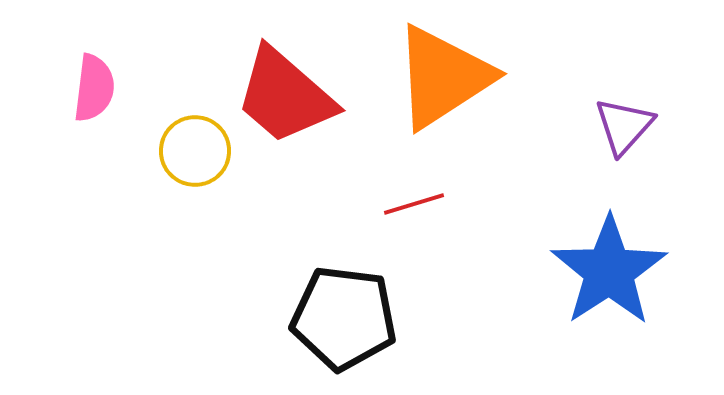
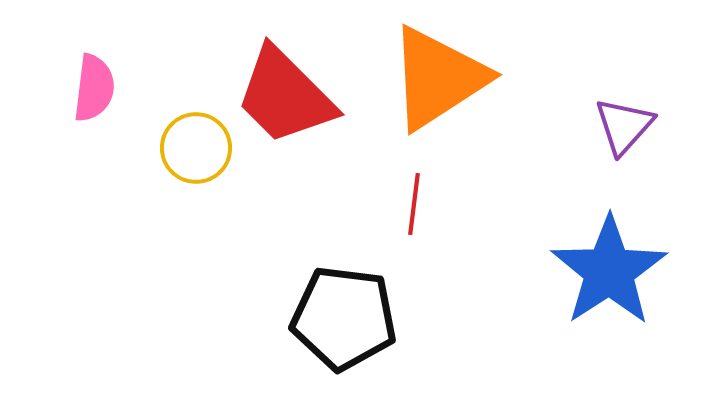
orange triangle: moved 5 px left, 1 px down
red trapezoid: rotated 4 degrees clockwise
yellow circle: moved 1 px right, 3 px up
red line: rotated 66 degrees counterclockwise
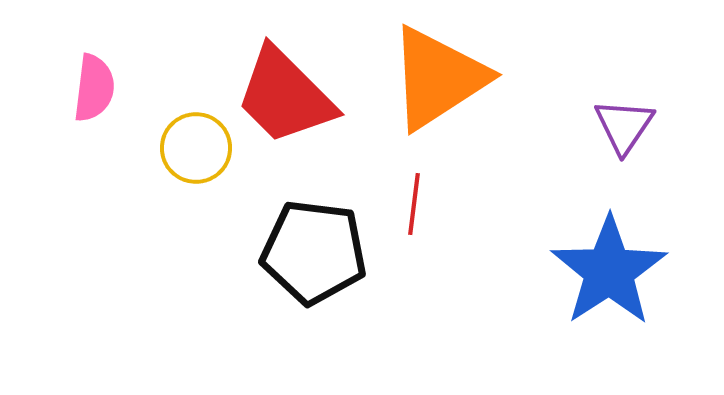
purple triangle: rotated 8 degrees counterclockwise
black pentagon: moved 30 px left, 66 px up
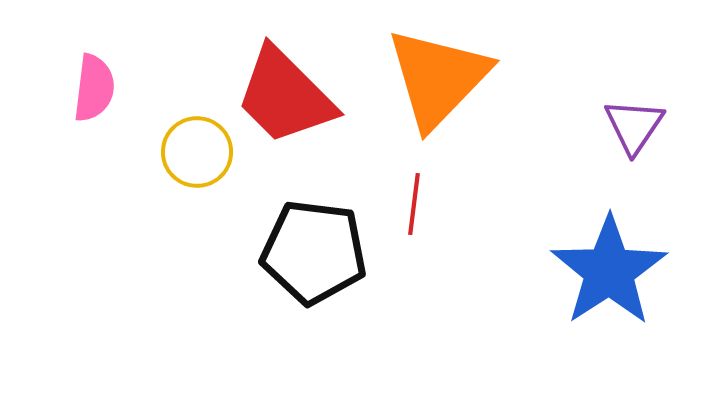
orange triangle: rotated 13 degrees counterclockwise
purple triangle: moved 10 px right
yellow circle: moved 1 px right, 4 px down
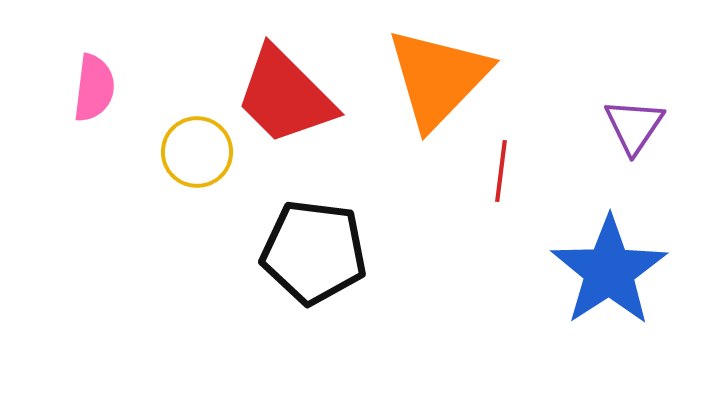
red line: moved 87 px right, 33 px up
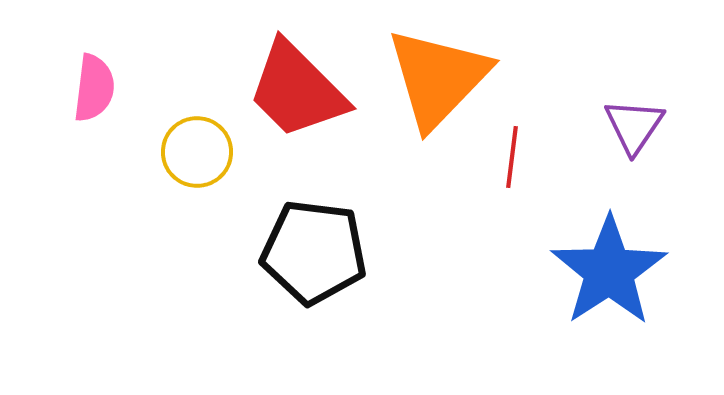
red trapezoid: moved 12 px right, 6 px up
red line: moved 11 px right, 14 px up
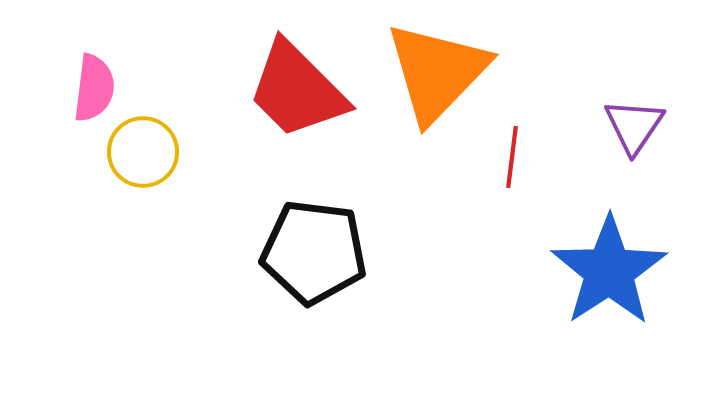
orange triangle: moved 1 px left, 6 px up
yellow circle: moved 54 px left
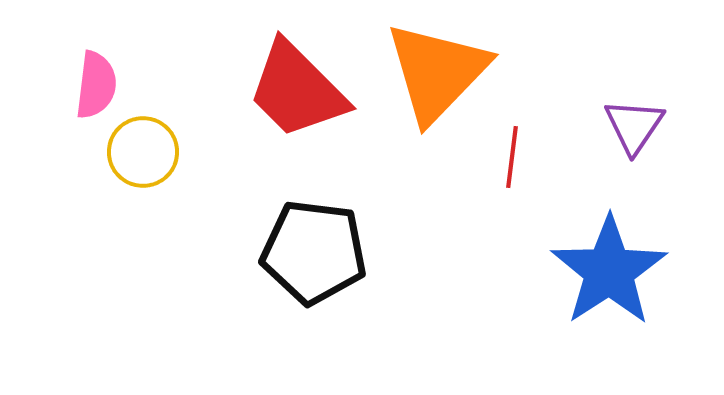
pink semicircle: moved 2 px right, 3 px up
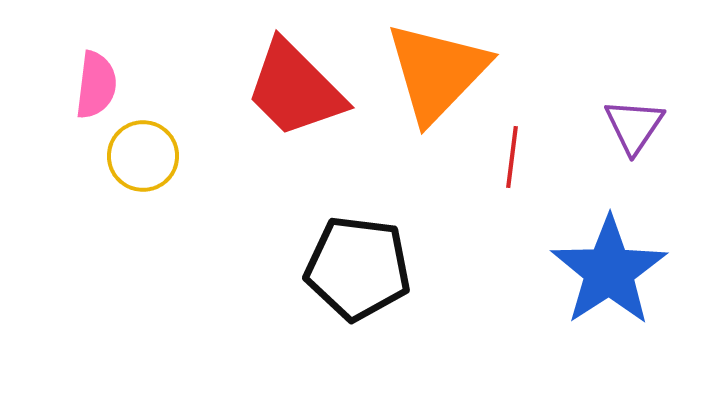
red trapezoid: moved 2 px left, 1 px up
yellow circle: moved 4 px down
black pentagon: moved 44 px right, 16 px down
